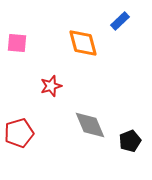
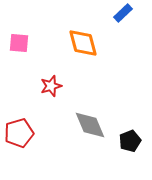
blue rectangle: moved 3 px right, 8 px up
pink square: moved 2 px right
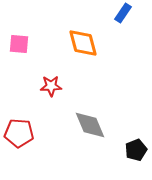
blue rectangle: rotated 12 degrees counterclockwise
pink square: moved 1 px down
red star: rotated 15 degrees clockwise
red pentagon: rotated 20 degrees clockwise
black pentagon: moved 6 px right, 9 px down
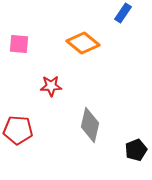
orange diamond: rotated 36 degrees counterclockwise
gray diamond: rotated 36 degrees clockwise
red pentagon: moved 1 px left, 3 px up
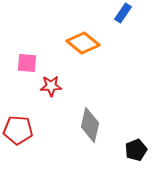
pink square: moved 8 px right, 19 px down
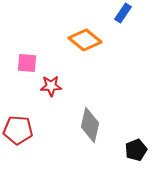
orange diamond: moved 2 px right, 3 px up
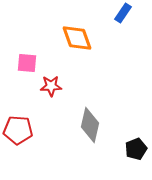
orange diamond: moved 8 px left, 2 px up; rotated 32 degrees clockwise
black pentagon: moved 1 px up
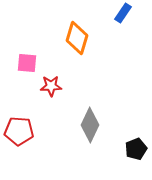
orange diamond: rotated 36 degrees clockwise
gray diamond: rotated 12 degrees clockwise
red pentagon: moved 1 px right, 1 px down
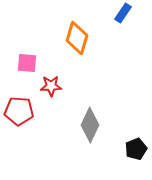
red pentagon: moved 20 px up
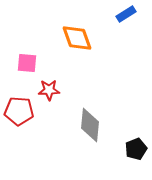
blue rectangle: moved 3 px right, 1 px down; rotated 24 degrees clockwise
orange diamond: rotated 36 degrees counterclockwise
red star: moved 2 px left, 4 px down
gray diamond: rotated 20 degrees counterclockwise
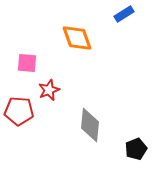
blue rectangle: moved 2 px left
red star: rotated 20 degrees counterclockwise
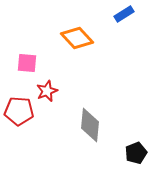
orange diamond: rotated 24 degrees counterclockwise
red star: moved 2 px left, 1 px down
black pentagon: moved 4 px down
